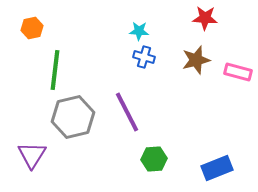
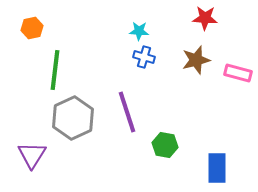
pink rectangle: moved 1 px down
purple line: rotated 9 degrees clockwise
gray hexagon: moved 1 px down; rotated 12 degrees counterclockwise
green hexagon: moved 11 px right, 14 px up; rotated 15 degrees clockwise
blue rectangle: rotated 68 degrees counterclockwise
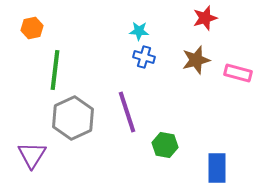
red star: rotated 20 degrees counterclockwise
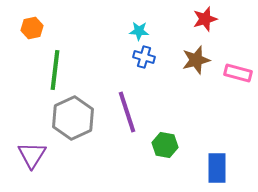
red star: moved 1 px down
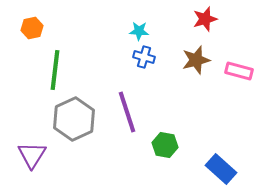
pink rectangle: moved 1 px right, 2 px up
gray hexagon: moved 1 px right, 1 px down
blue rectangle: moved 4 px right, 1 px down; rotated 48 degrees counterclockwise
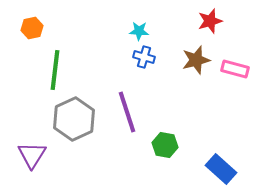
red star: moved 5 px right, 2 px down
pink rectangle: moved 4 px left, 2 px up
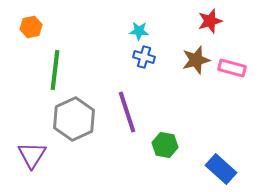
orange hexagon: moved 1 px left, 1 px up
pink rectangle: moved 3 px left, 1 px up
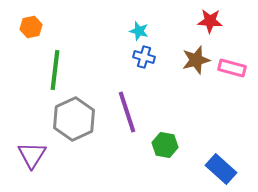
red star: rotated 20 degrees clockwise
cyan star: rotated 12 degrees clockwise
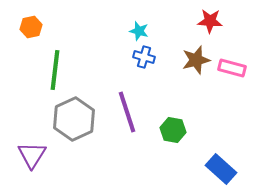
green hexagon: moved 8 px right, 15 px up
